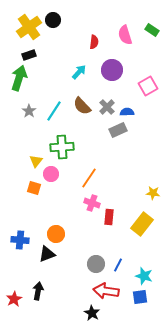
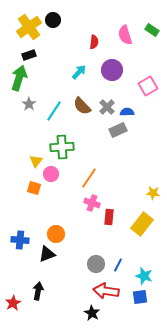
gray star: moved 7 px up
red star: moved 1 px left, 4 px down
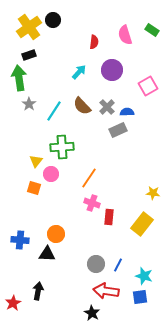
green arrow: rotated 25 degrees counterclockwise
black triangle: rotated 24 degrees clockwise
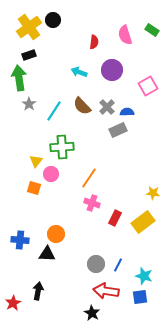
cyan arrow: rotated 112 degrees counterclockwise
red rectangle: moved 6 px right, 1 px down; rotated 21 degrees clockwise
yellow rectangle: moved 1 px right, 2 px up; rotated 15 degrees clockwise
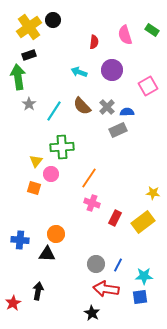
green arrow: moved 1 px left, 1 px up
cyan star: rotated 18 degrees counterclockwise
red arrow: moved 2 px up
